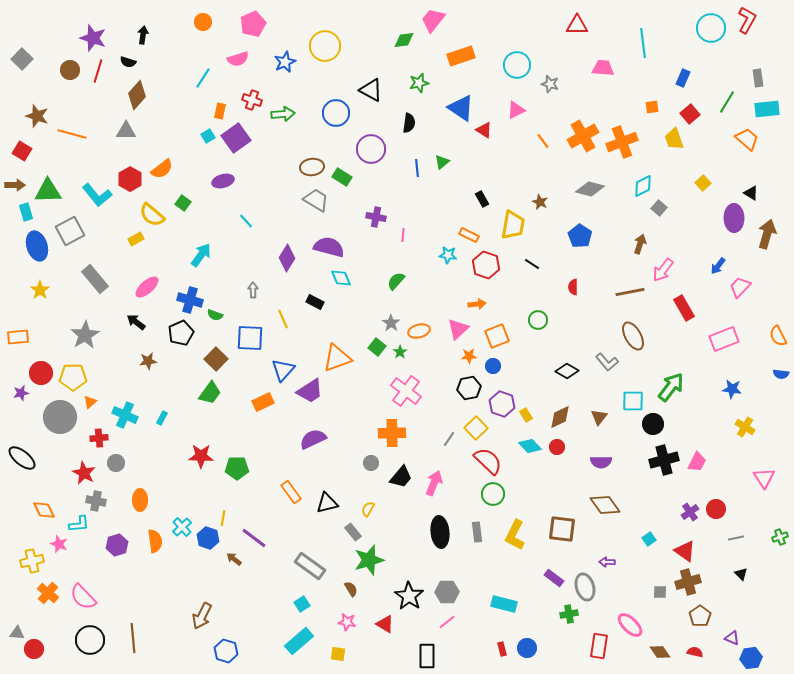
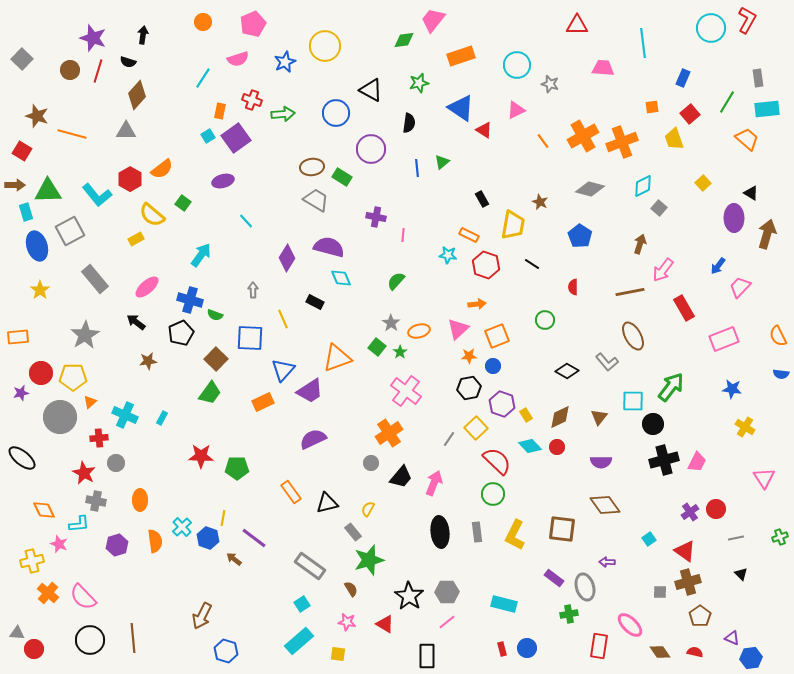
green circle at (538, 320): moved 7 px right
orange cross at (392, 433): moved 3 px left; rotated 32 degrees counterclockwise
red semicircle at (488, 461): moved 9 px right
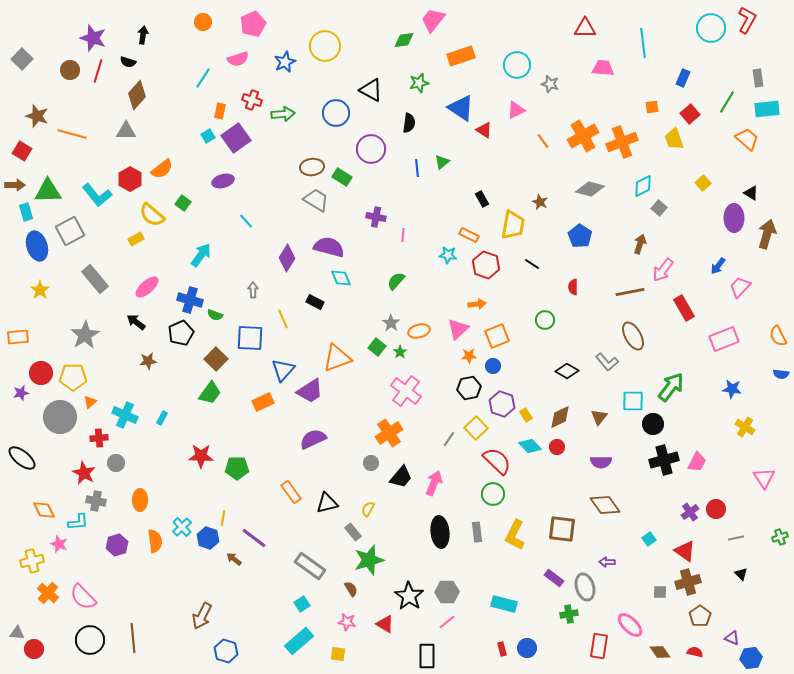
red triangle at (577, 25): moved 8 px right, 3 px down
cyan L-shape at (79, 524): moved 1 px left, 2 px up
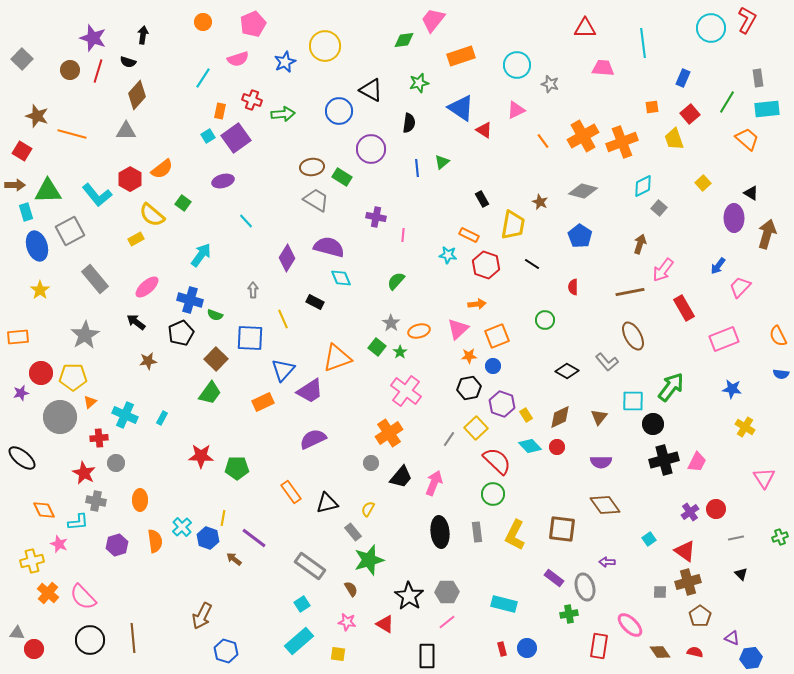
blue circle at (336, 113): moved 3 px right, 2 px up
gray diamond at (590, 189): moved 7 px left, 2 px down
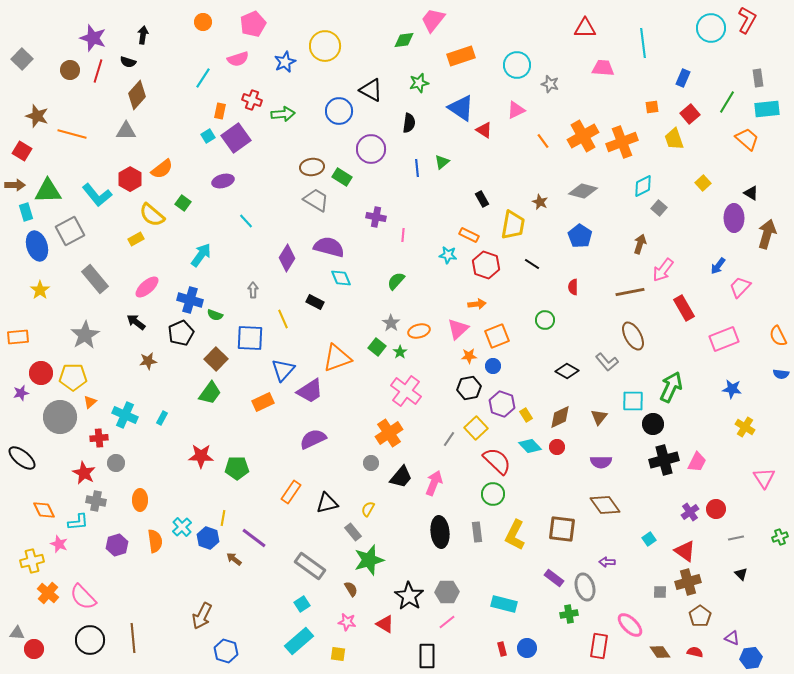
green arrow at (671, 387): rotated 12 degrees counterclockwise
orange rectangle at (291, 492): rotated 70 degrees clockwise
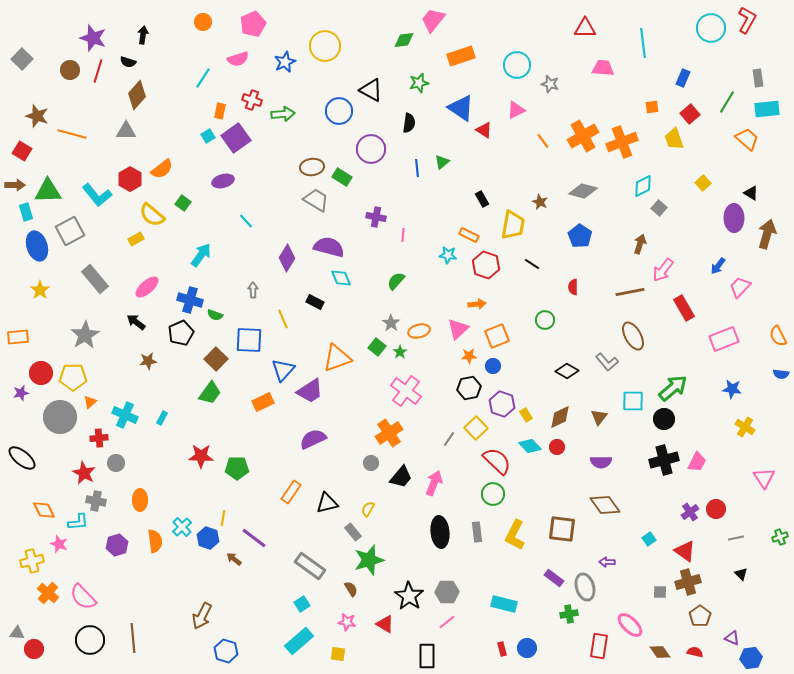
blue square at (250, 338): moved 1 px left, 2 px down
green arrow at (671, 387): moved 2 px right, 1 px down; rotated 24 degrees clockwise
black circle at (653, 424): moved 11 px right, 5 px up
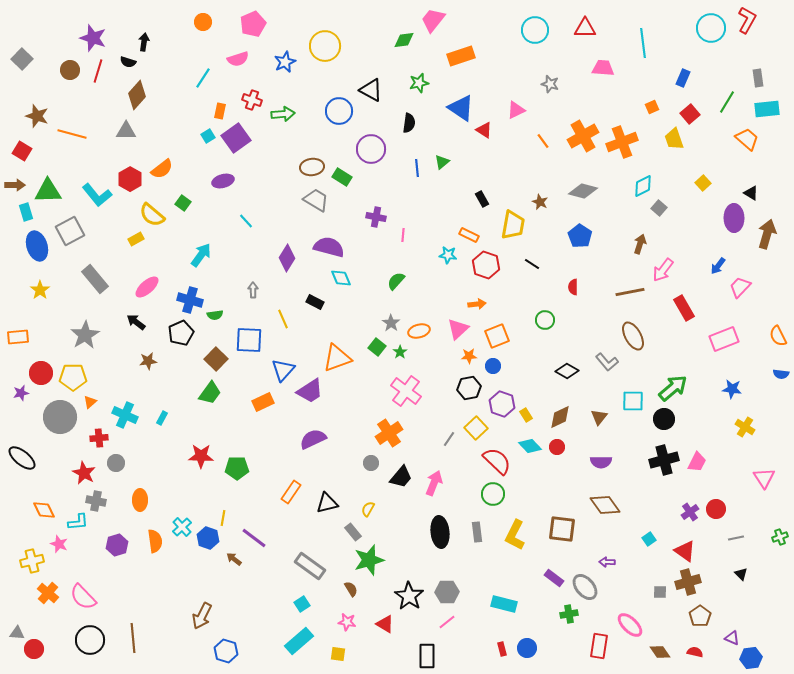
black arrow at (143, 35): moved 1 px right, 7 px down
cyan circle at (517, 65): moved 18 px right, 35 px up
orange square at (652, 107): rotated 16 degrees counterclockwise
green semicircle at (215, 315): rotated 28 degrees counterclockwise
gray ellipse at (585, 587): rotated 24 degrees counterclockwise
